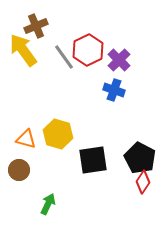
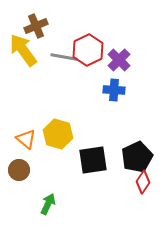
gray line: rotated 44 degrees counterclockwise
blue cross: rotated 15 degrees counterclockwise
orange triangle: rotated 25 degrees clockwise
black pentagon: moved 3 px left, 1 px up; rotated 20 degrees clockwise
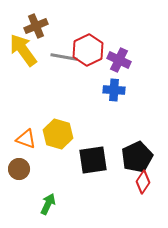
purple cross: rotated 20 degrees counterclockwise
orange triangle: rotated 20 degrees counterclockwise
brown circle: moved 1 px up
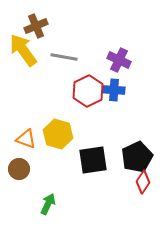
red hexagon: moved 41 px down
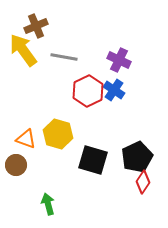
blue cross: rotated 30 degrees clockwise
black square: rotated 24 degrees clockwise
brown circle: moved 3 px left, 4 px up
green arrow: rotated 40 degrees counterclockwise
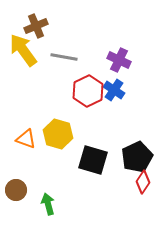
brown circle: moved 25 px down
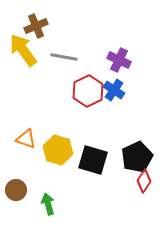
yellow hexagon: moved 16 px down
red diamond: moved 1 px right, 1 px up
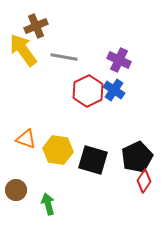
yellow hexagon: rotated 8 degrees counterclockwise
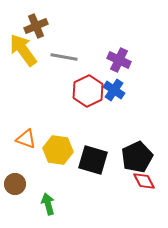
red diamond: rotated 60 degrees counterclockwise
brown circle: moved 1 px left, 6 px up
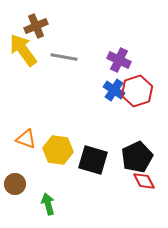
red hexagon: moved 49 px right; rotated 8 degrees clockwise
